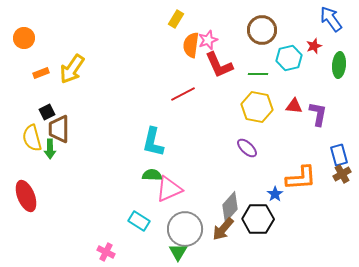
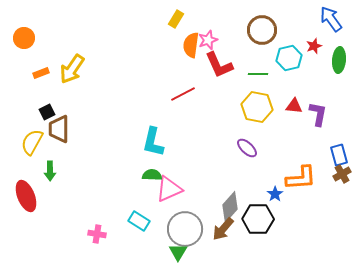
green ellipse: moved 5 px up
yellow semicircle: moved 4 px down; rotated 44 degrees clockwise
green arrow: moved 22 px down
pink cross: moved 9 px left, 18 px up; rotated 18 degrees counterclockwise
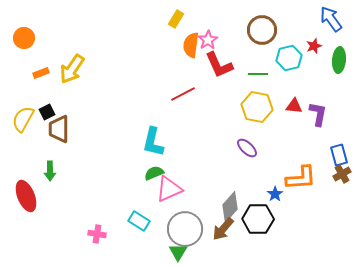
pink star: rotated 12 degrees counterclockwise
yellow semicircle: moved 9 px left, 23 px up
green semicircle: moved 2 px right, 2 px up; rotated 24 degrees counterclockwise
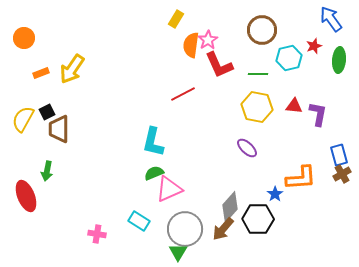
green arrow: moved 3 px left; rotated 12 degrees clockwise
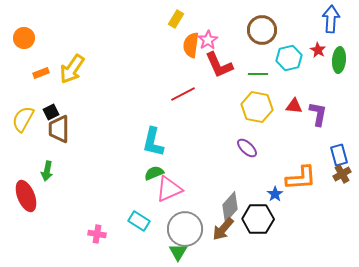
blue arrow: rotated 40 degrees clockwise
red star: moved 4 px right, 4 px down; rotated 21 degrees counterclockwise
black square: moved 4 px right
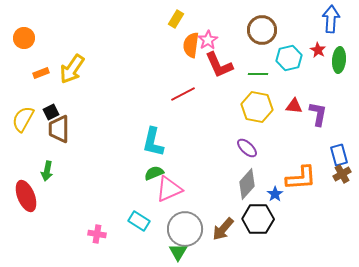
gray diamond: moved 17 px right, 23 px up
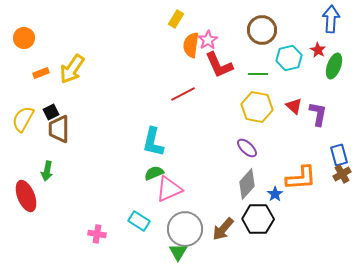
green ellipse: moved 5 px left, 6 px down; rotated 15 degrees clockwise
red triangle: rotated 36 degrees clockwise
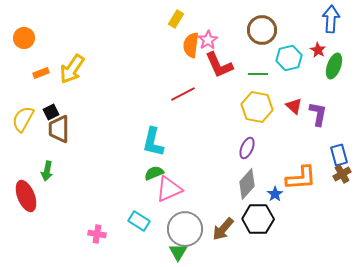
purple ellipse: rotated 70 degrees clockwise
